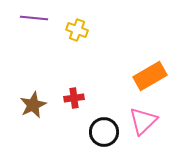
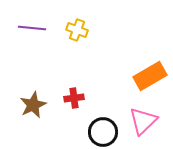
purple line: moved 2 px left, 10 px down
black circle: moved 1 px left
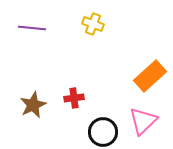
yellow cross: moved 16 px right, 6 px up
orange rectangle: rotated 12 degrees counterclockwise
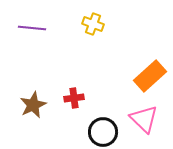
pink triangle: moved 1 px right, 2 px up; rotated 32 degrees counterclockwise
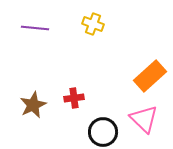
purple line: moved 3 px right
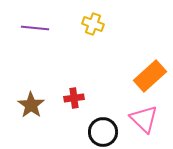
brown star: moved 2 px left; rotated 12 degrees counterclockwise
